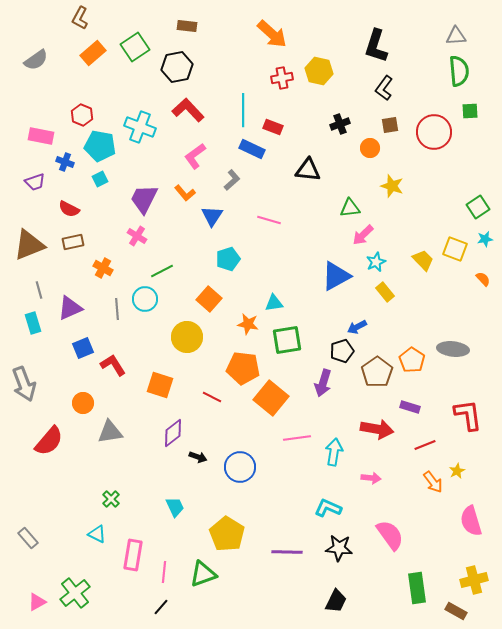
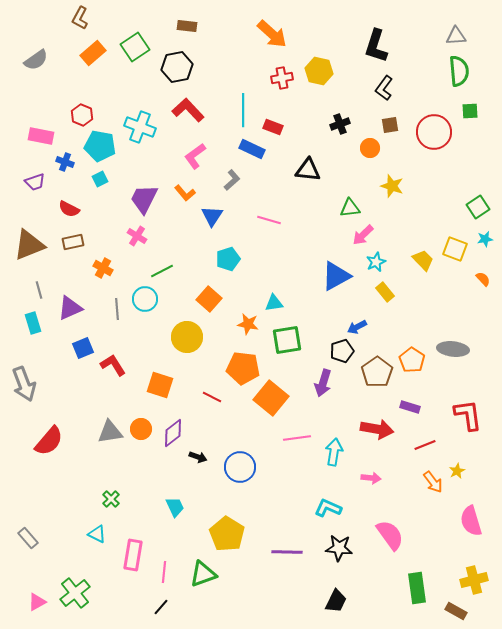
orange circle at (83, 403): moved 58 px right, 26 px down
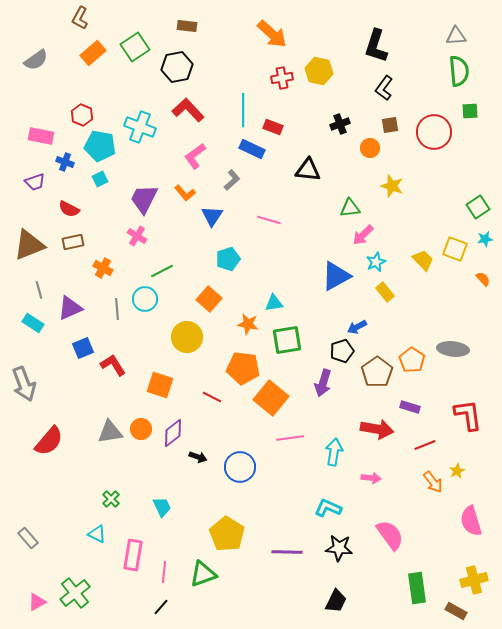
cyan rectangle at (33, 323): rotated 40 degrees counterclockwise
pink line at (297, 438): moved 7 px left
cyan trapezoid at (175, 507): moved 13 px left
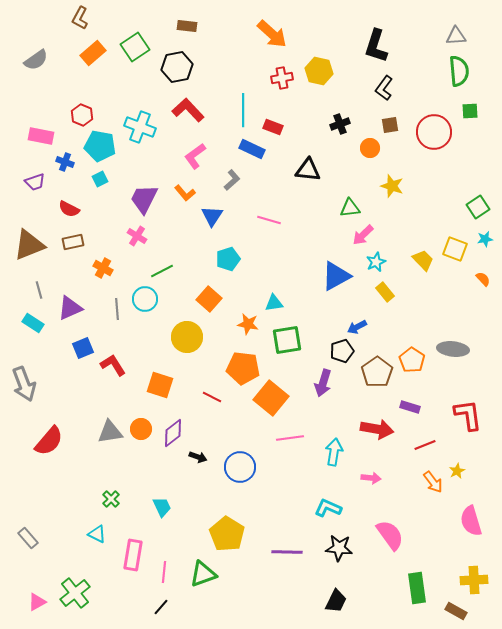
yellow cross at (474, 580): rotated 12 degrees clockwise
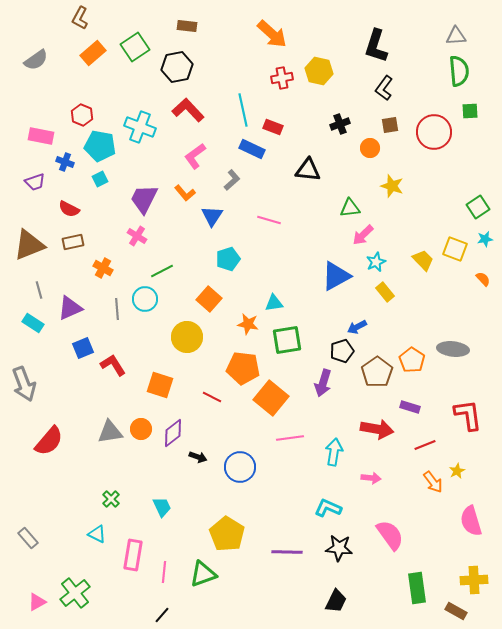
cyan line at (243, 110): rotated 12 degrees counterclockwise
black line at (161, 607): moved 1 px right, 8 px down
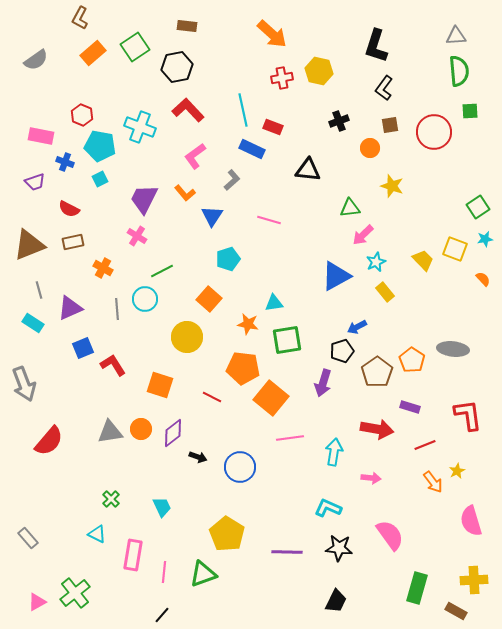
black cross at (340, 124): moved 1 px left, 3 px up
green rectangle at (417, 588): rotated 24 degrees clockwise
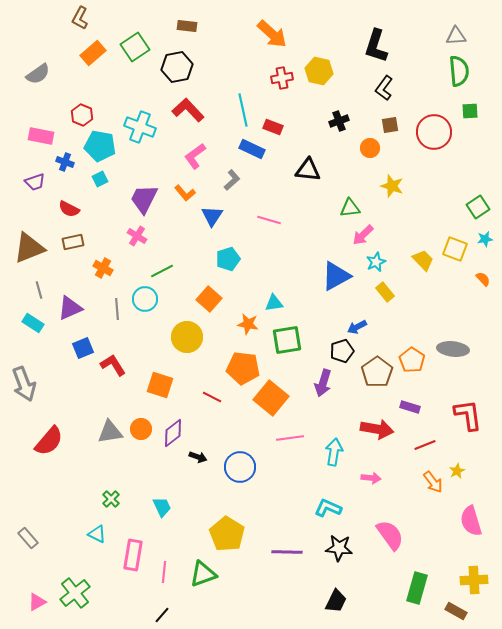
gray semicircle at (36, 60): moved 2 px right, 14 px down
brown triangle at (29, 245): moved 3 px down
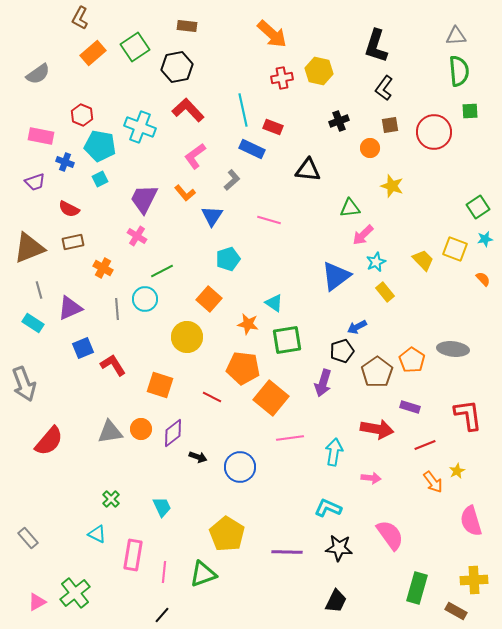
blue triangle at (336, 276): rotated 8 degrees counterclockwise
cyan triangle at (274, 303): rotated 42 degrees clockwise
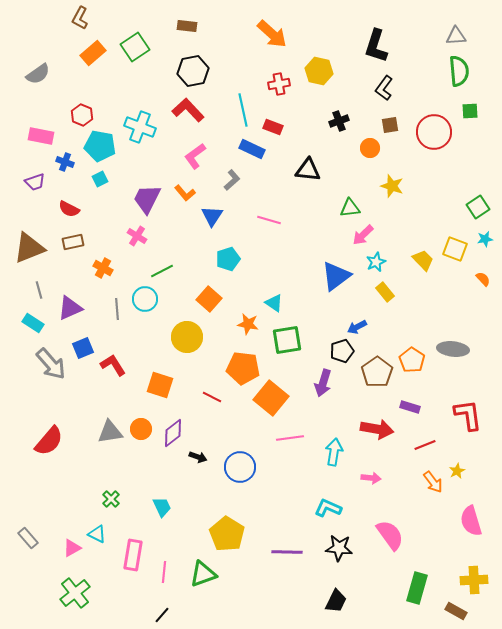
black hexagon at (177, 67): moved 16 px right, 4 px down
red cross at (282, 78): moved 3 px left, 6 px down
purple trapezoid at (144, 199): moved 3 px right
gray arrow at (24, 384): moved 27 px right, 20 px up; rotated 20 degrees counterclockwise
pink triangle at (37, 602): moved 35 px right, 54 px up
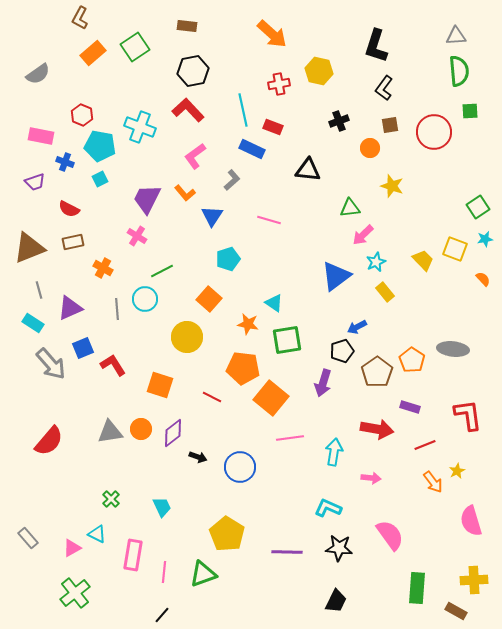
green rectangle at (417, 588): rotated 12 degrees counterclockwise
